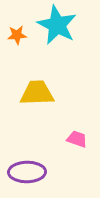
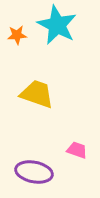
yellow trapezoid: moved 1 px down; rotated 21 degrees clockwise
pink trapezoid: moved 11 px down
purple ellipse: moved 7 px right; rotated 12 degrees clockwise
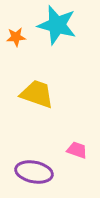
cyan star: rotated 12 degrees counterclockwise
orange star: moved 1 px left, 2 px down
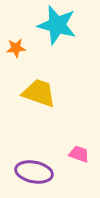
orange star: moved 11 px down
yellow trapezoid: moved 2 px right, 1 px up
pink trapezoid: moved 2 px right, 4 px down
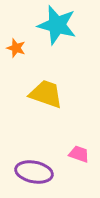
orange star: rotated 24 degrees clockwise
yellow trapezoid: moved 7 px right, 1 px down
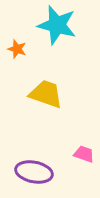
orange star: moved 1 px right, 1 px down
pink trapezoid: moved 5 px right
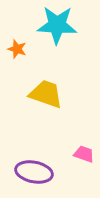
cyan star: rotated 12 degrees counterclockwise
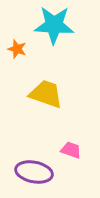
cyan star: moved 3 px left
pink trapezoid: moved 13 px left, 4 px up
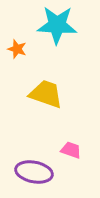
cyan star: moved 3 px right
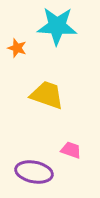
cyan star: moved 1 px down
orange star: moved 1 px up
yellow trapezoid: moved 1 px right, 1 px down
